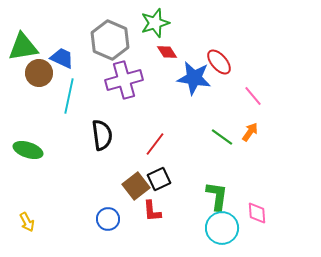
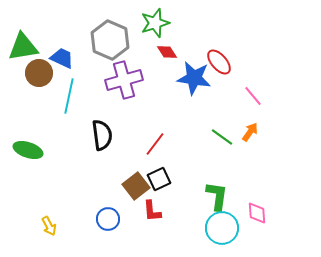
yellow arrow: moved 22 px right, 4 px down
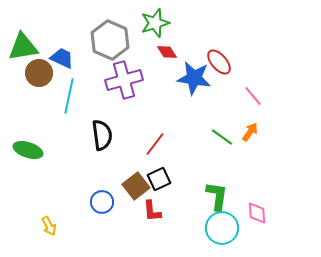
blue circle: moved 6 px left, 17 px up
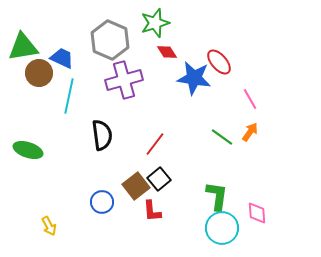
pink line: moved 3 px left, 3 px down; rotated 10 degrees clockwise
black square: rotated 15 degrees counterclockwise
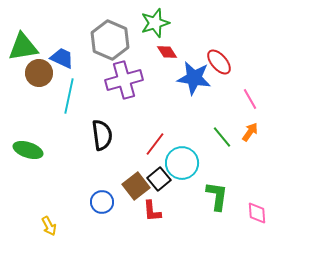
green line: rotated 15 degrees clockwise
cyan circle: moved 40 px left, 65 px up
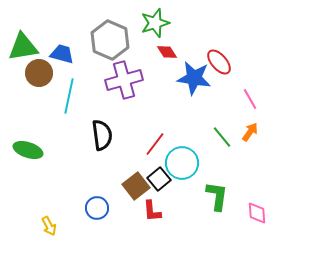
blue trapezoid: moved 4 px up; rotated 10 degrees counterclockwise
blue circle: moved 5 px left, 6 px down
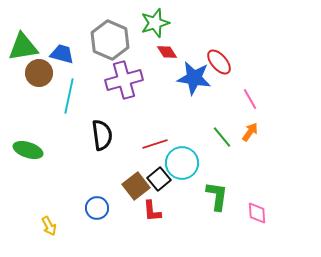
red line: rotated 35 degrees clockwise
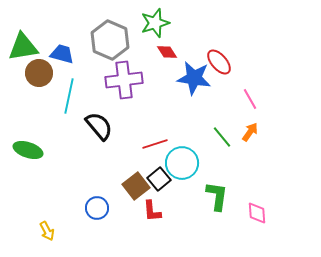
purple cross: rotated 9 degrees clockwise
black semicircle: moved 3 px left, 9 px up; rotated 32 degrees counterclockwise
yellow arrow: moved 2 px left, 5 px down
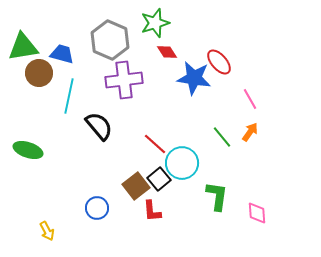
red line: rotated 60 degrees clockwise
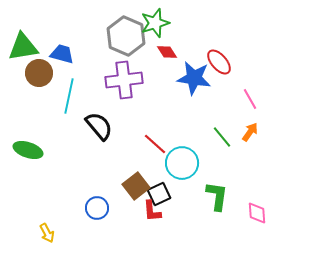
gray hexagon: moved 16 px right, 4 px up
black square: moved 15 px down; rotated 15 degrees clockwise
yellow arrow: moved 2 px down
